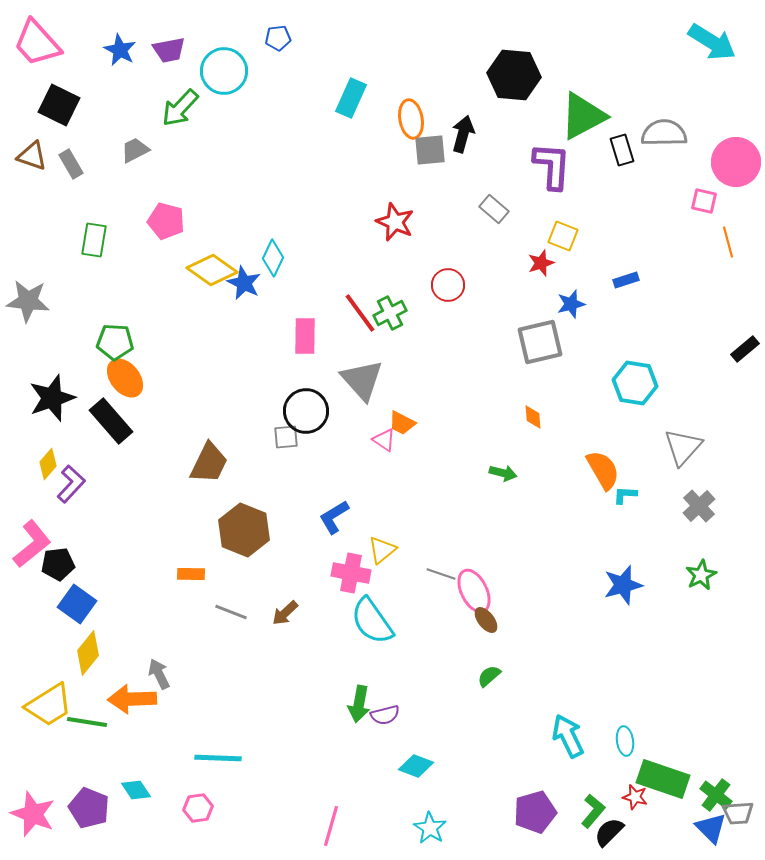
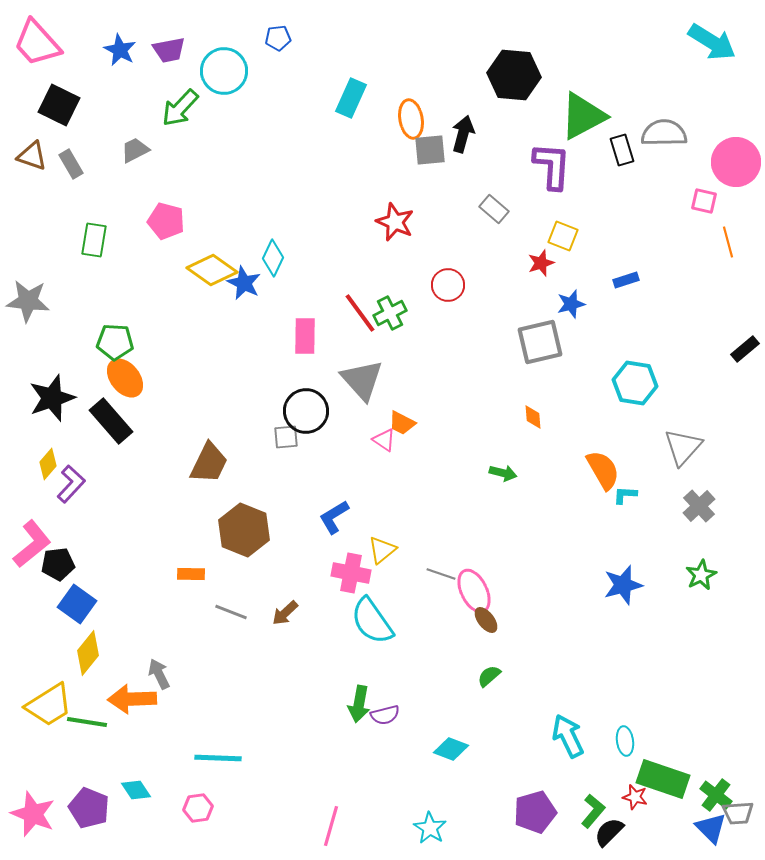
cyan diamond at (416, 766): moved 35 px right, 17 px up
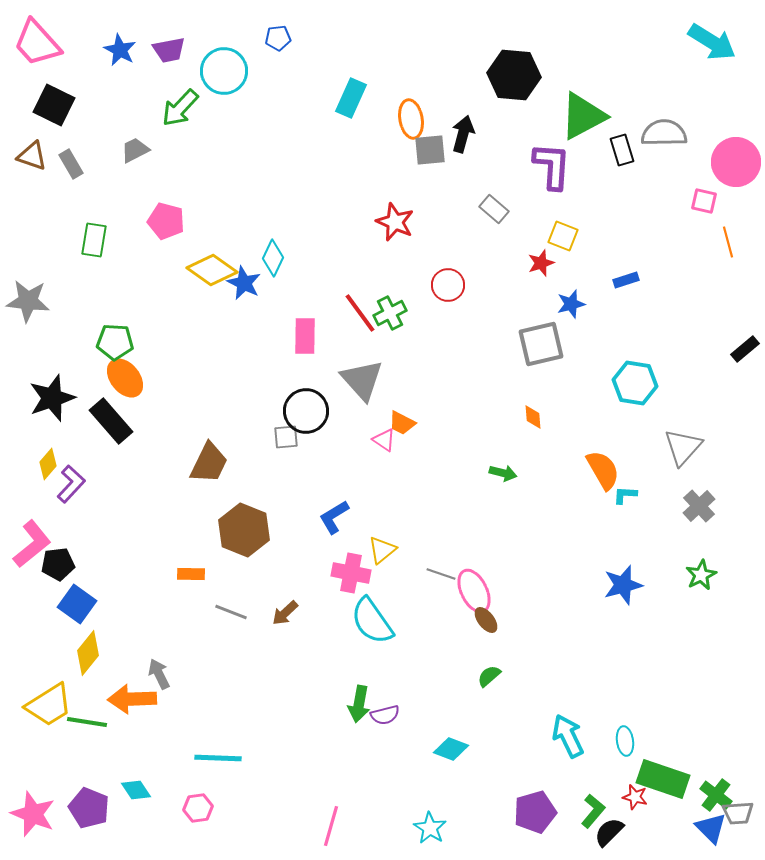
black square at (59, 105): moved 5 px left
gray square at (540, 342): moved 1 px right, 2 px down
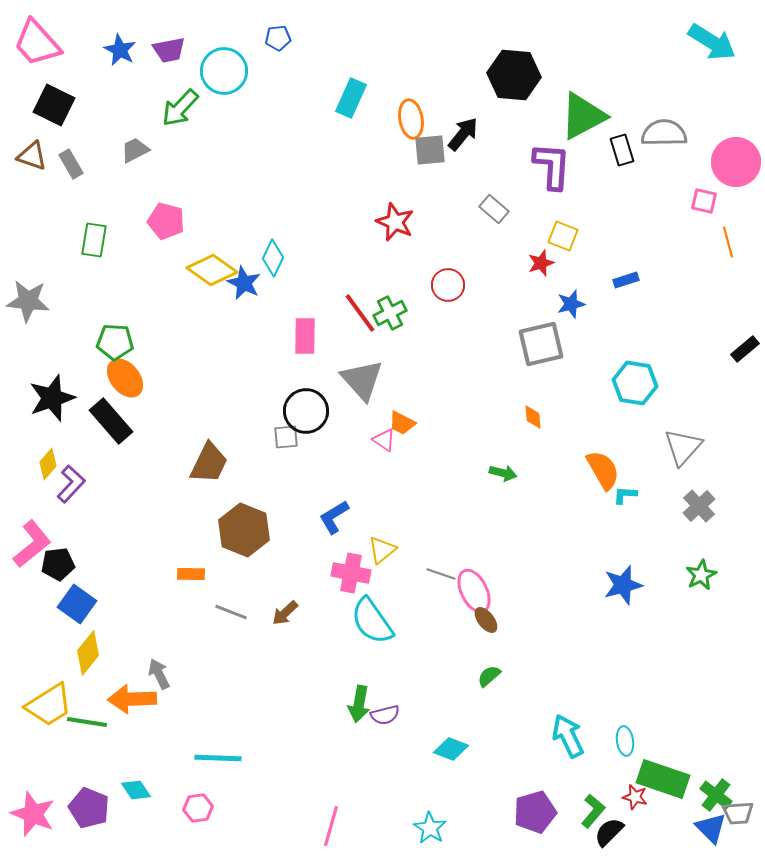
black arrow at (463, 134): rotated 24 degrees clockwise
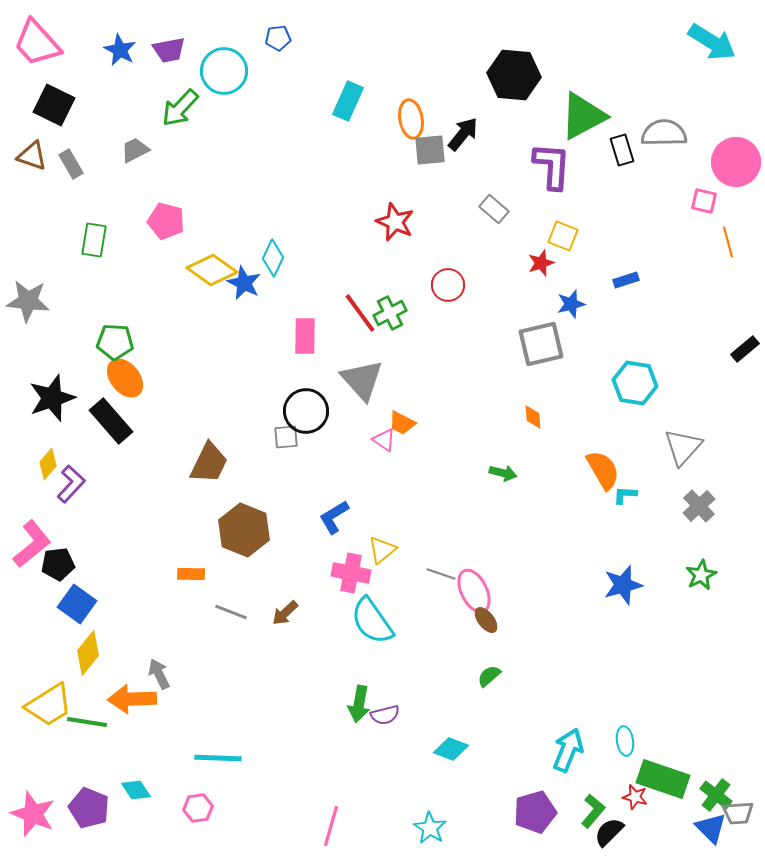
cyan rectangle at (351, 98): moved 3 px left, 3 px down
cyan arrow at (568, 736): moved 14 px down; rotated 48 degrees clockwise
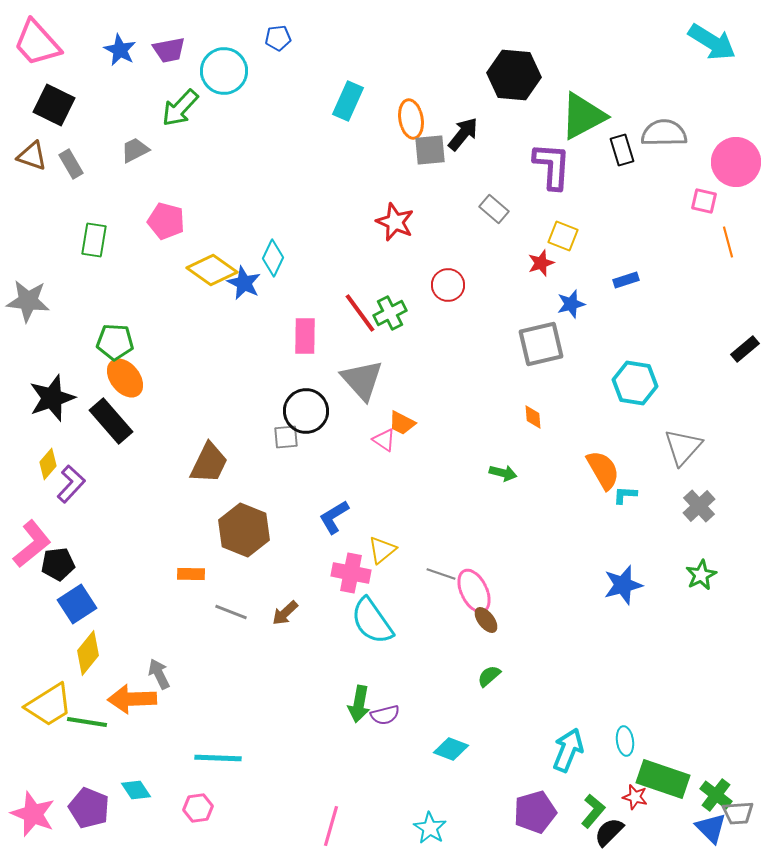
blue square at (77, 604): rotated 21 degrees clockwise
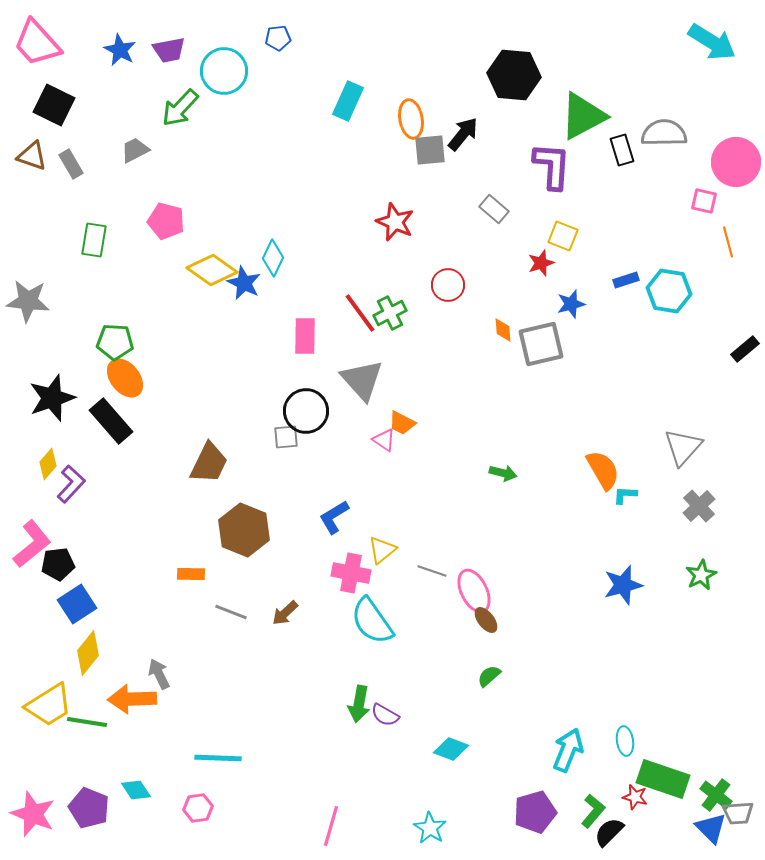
cyan hexagon at (635, 383): moved 34 px right, 92 px up
orange diamond at (533, 417): moved 30 px left, 87 px up
gray line at (441, 574): moved 9 px left, 3 px up
purple semicircle at (385, 715): rotated 44 degrees clockwise
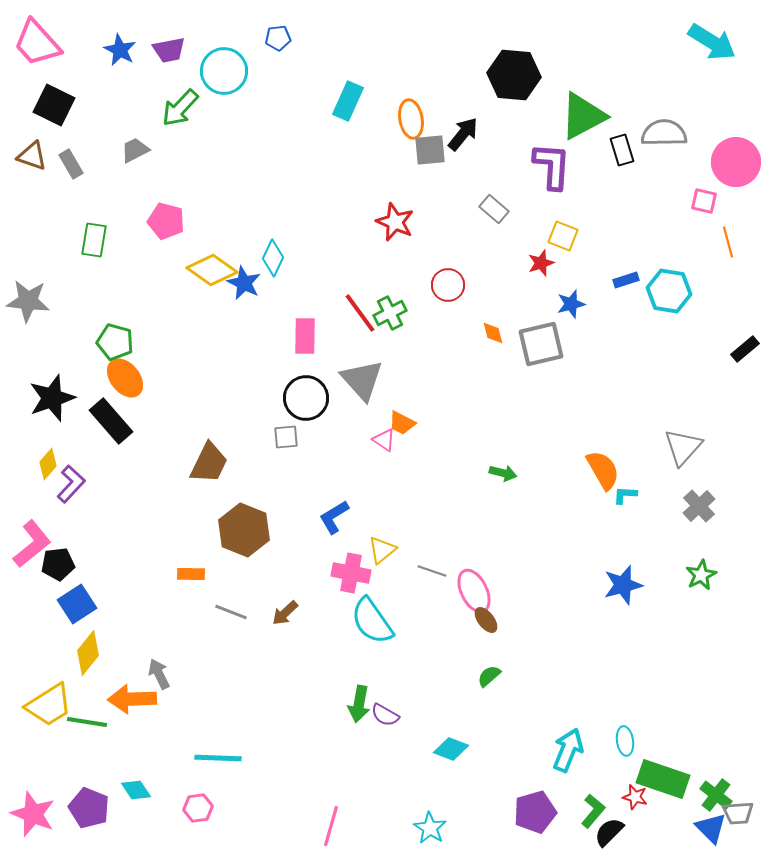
orange diamond at (503, 330): moved 10 px left, 3 px down; rotated 10 degrees counterclockwise
green pentagon at (115, 342): rotated 12 degrees clockwise
black circle at (306, 411): moved 13 px up
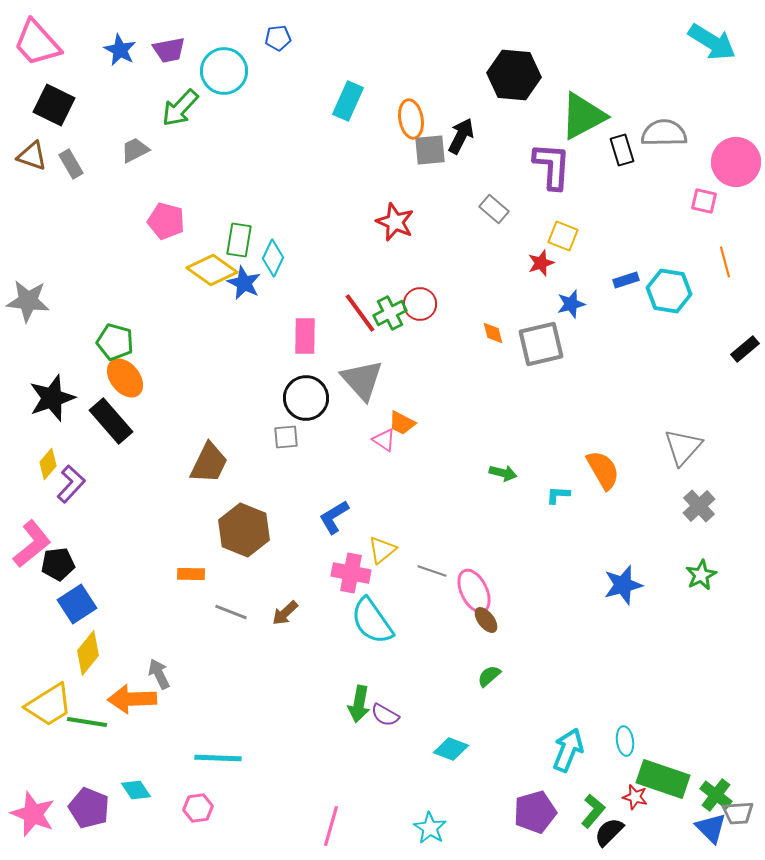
black arrow at (463, 134): moved 2 px left, 2 px down; rotated 12 degrees counterclockwise
green rectangle at (94, 240): moved 145 px right
orange line at (728, 242): moved 3 px left, 20 px down
red circle at (448, 285): moved 28 px left, 19 px down
cyan L-shape at (625, 495): moved 67 px left
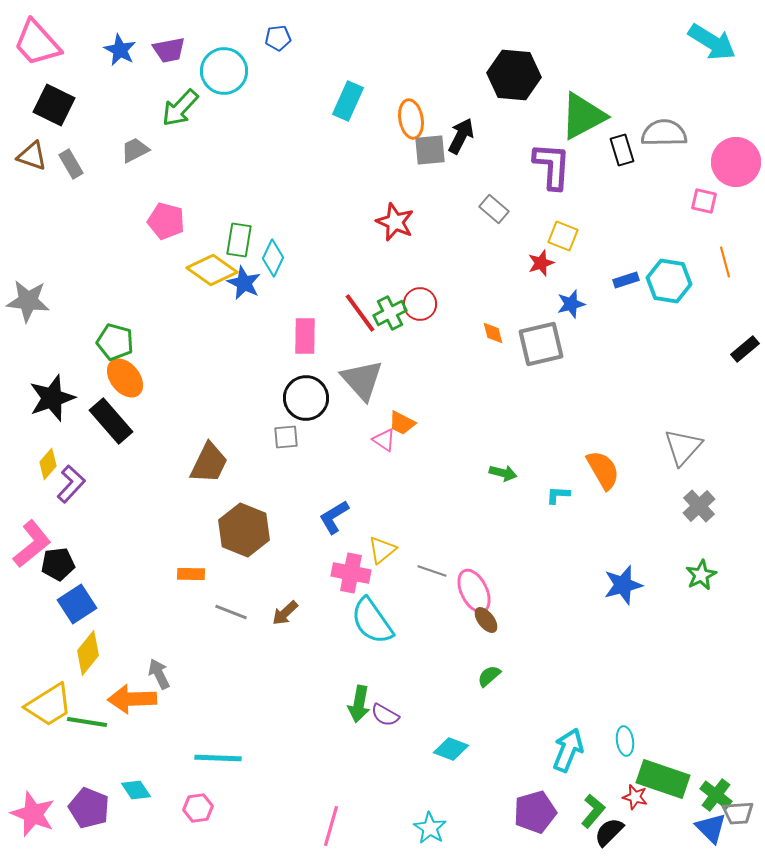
cyan hexagon at (669, 291): moved 10 px up
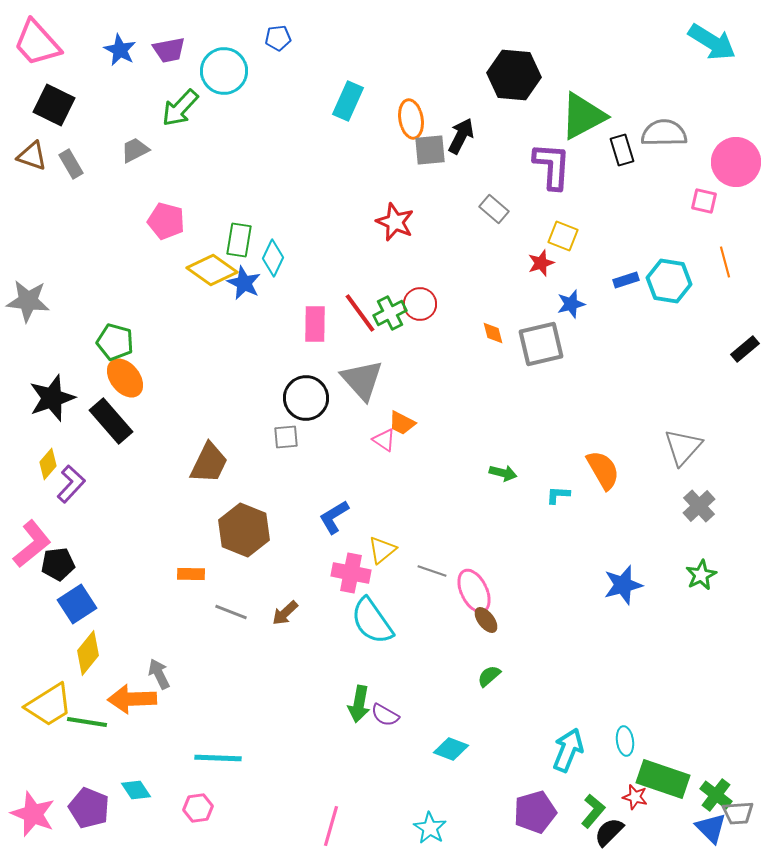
pink rectangle at (305, 336): moved 10 px right, 12 px up
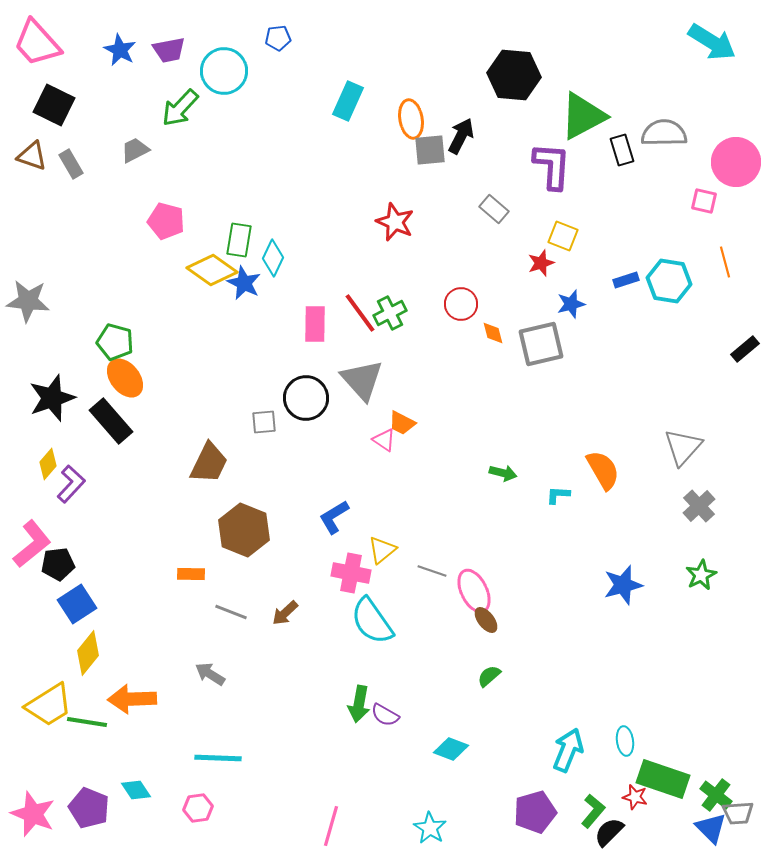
red circle at (420, 304): moved 41 px right
gray square at (286, 437): moved 22 px left, 15 px up
gray arrow at (159, 674): moved 51 px right; rotated 32 degrees counterclockwise
